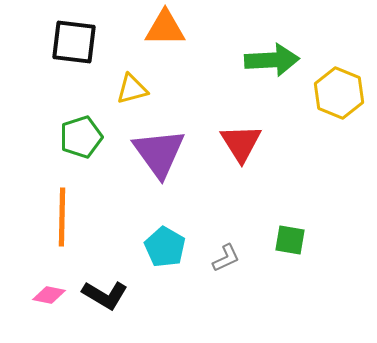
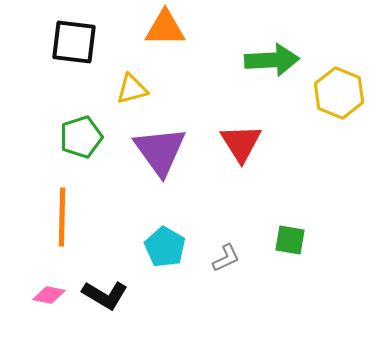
purple triangle: moved 1 px right, 2 px up
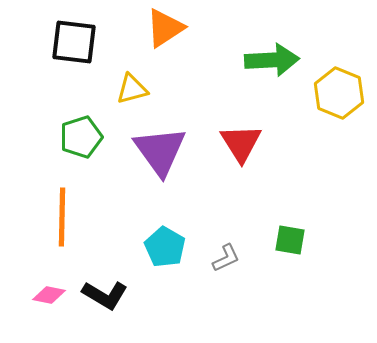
orange triangle: rotated 33 degrees counterclockwise
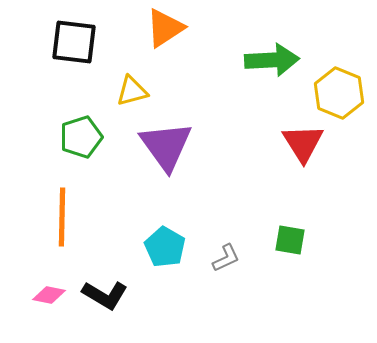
yellow triangle: moved 2 px down
red triangle: moved 62 px right
purple triangle: moved 6 px right, 5 px up
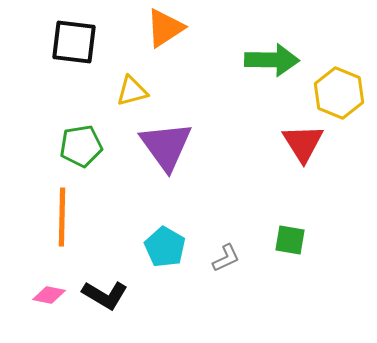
green arrow: rotated 4 degrees clockwise
green pentagon: moved 9 px down; rotated 9 degrees clockwise
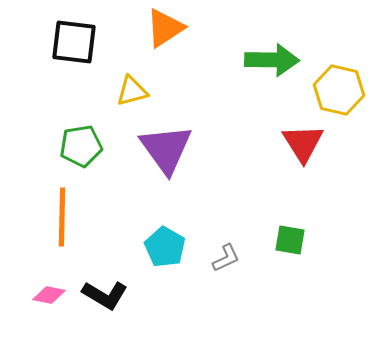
yellow hexagon: moved 3 px up; rotated 9 degrees counterclockwise
purple triangle: moved 3 px down
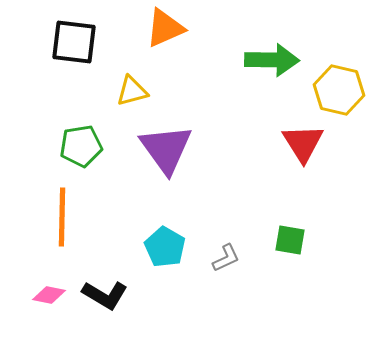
orange triangle: rotated 9 degrees clockwise
